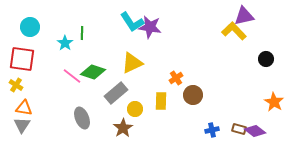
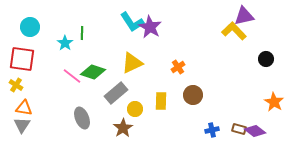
purple star: rotated 20 degrees clockwise
orange cross: moved 2 px right, 11 px up
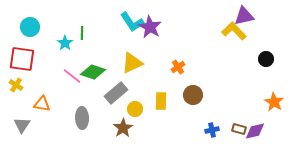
orange triangle: moved 18 px right, 4 px up
gray ellipse: rotated 20 degrees clockwise
purple diamond: rotated 50 degrees counterclockwise
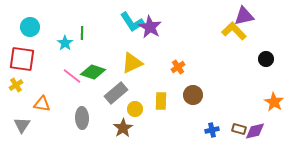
yellow cross: rotated 24 degrees clockwise
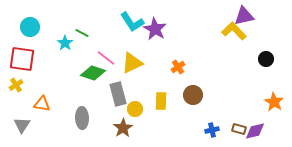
purple star: moved 5 px right, 2 px down
green line: rotated 64 degrees counterclockwise
green diamond: moved 1 px down
pink line: moved 34 px right, 18 px up
gray rectangle: moved 2 px right, 1 px down; rotated 65 degrees counterclockwise
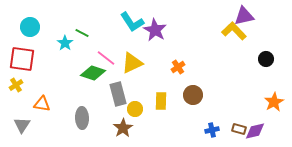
purple star: moved 1 px down
orange star: rotated 12 degrees clockwise
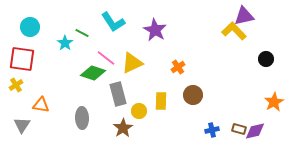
cyan L-shape: moved 19 px left
orange triangle: moved 1 px left, 1 px down
yellow circle: moved 4 px right, 2 px down
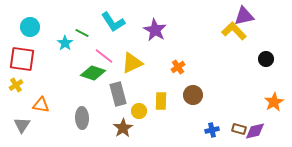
pink line: moved 2 px left, 2 px up
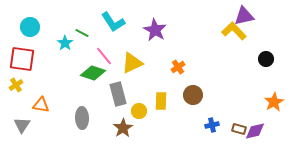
pink line: rotated 12 degrees clockwise
blue cross: moved 5 px up
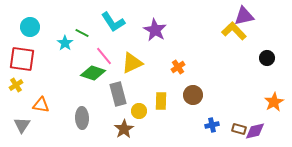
black circle: moved 1 px right, 1 px up
brown star: moved 1 px right, 1 px down
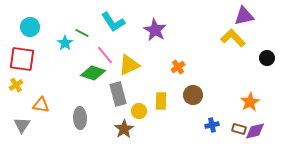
yellow L-shape: moved 1 px left, 7 px down
pink line: moved 1 px right, 1 px up
yellow triangle: moved 3 px left, 2 px down
orange star: moved 24 px left
gray ellipse: moved 2 px left
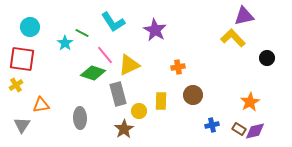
orange cross: rotated 24 degrees clockwise
orange triangle: rotated 18 degrees counterclockwise
brown rectangle: rotated 16 degrees clockwise
